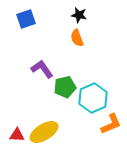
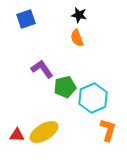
orange L-shape: moved 3 px left, 6 px down; rotated 50 degrees counterclockwise
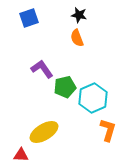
blue square: moved 3 px right, 1 px up
red triangle: moved 4 px right, 20 px down
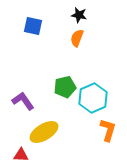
blue square: moved 4 px right, 8 px down; rotated 30 degrees clockwise
orange semicircle: rotated 42 degrees clockwise
purple L-shape: moved 19 px left, 32 px down
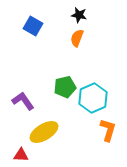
blue square: rotated 18 degrees clockwise
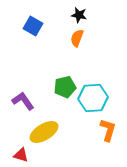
cyan hexagon: rotated 20 degrees clockwise
red triangle: rotated 14 degrees clockwise
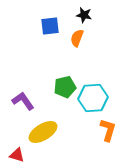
black star: moved 5 px right
blue square: moved 17 px right; rotated 36 degrees counterclockwise
yellow ellipse: moved 1 px left
red triangle: moved 4 px left
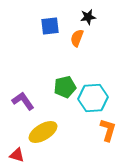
black star: moved 4 px right, 2 px down; rotated 21 degrees counterclockwise
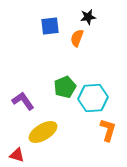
green pentagon: rotated 10 degrees counterclockwise
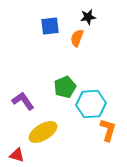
cyan hexagon: moved 2 px left, 6 px down
